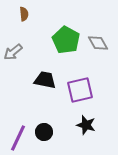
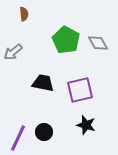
black trapezoid: moved 2 px left, 3 px down
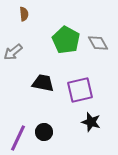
black star: moved 5 px right, 3 px up
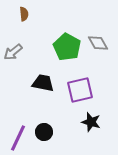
green pentagon: moved 1 px right, 7 px down
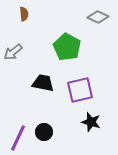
gray diamond: moved 26 px up; rotated 35 degrees counterclockwise
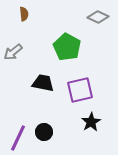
black star: rotated 24 degrees clockwise
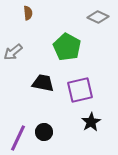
brown semicircle: moved 4 px right, 1 px up
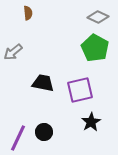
green pentagon: moved 28 px right, 1 px down
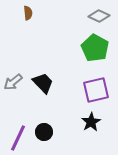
gray diamond: moved 1 px right, 1 px up
gray arrow: moved 30 px down
black trapezoid: rotated 35 degrees clockwise
purple square: moved 16 px right
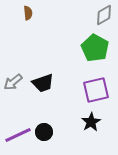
gray diamond: moved 5 px right, 1 px up; rotated 55 degrees counterclockwise
black trapezoid: rotated 115 degrees clockwise
purple line: moved 3 px up; rotated 40 degrees clockwise
